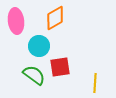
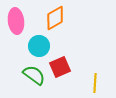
red square: rotated 15 degrees counterclockwise
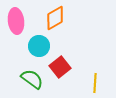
red square: rotated 15 degrees counterclockwise
green semicircle: moved 2 px left, 4 px down
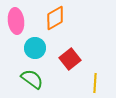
cyan circle: moved 4 px left, 2 px down
red square: moved 10 px right, 8 px up
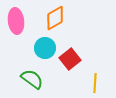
cyan circle: moved 10 px right
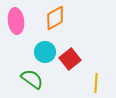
cyan circle: moved 4 px down
yellow line: moved 1 px right
